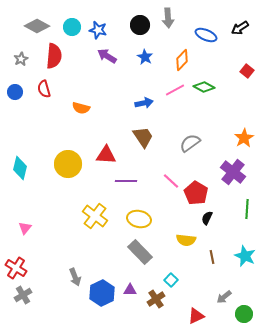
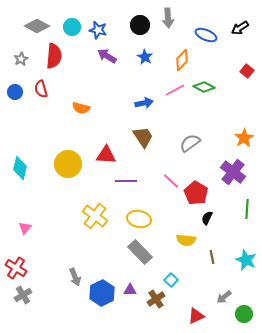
red semicircle at (44, 89): moved 3 px left
cyan star at (245, 256): moved 1 px right, 4 px down
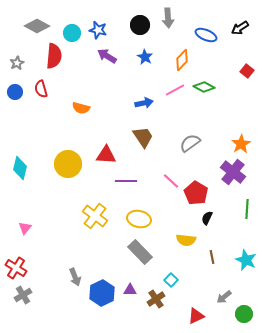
cyan circle at (72, 27): moved 6 px down
gray star at (21, 59): moved 4 px left, 4 px down
orange star at (244, 138): moved 3 px left, 6 px down
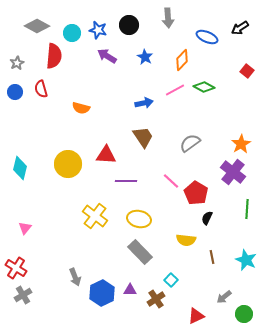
black circle at (140, 25): moved 11 px left
blue ellipse at (206, 35): moved 1 px right, 2 px down
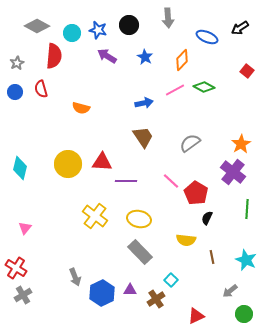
red triangle at (106, 155): moved 4 px left, 7 px down
gray arrow at (224, 297): moved 6 px right, 6 px up
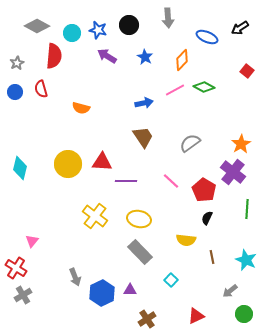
red pentagon at (196, 193): moved 8 px right, 3 px up
pink triangle at (25, 228): moved 7 px right, 13 px down
brown cross at (156, 299): moved 9 px left, 20 px down
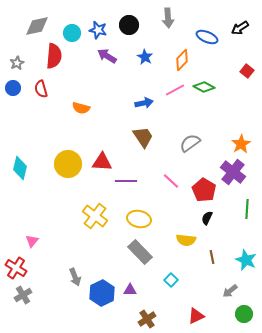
gray diamond at (37, 26): rotated 40 degrees counterclockwise
blue circle at (15, 92): moved 2 px left, 4 px up
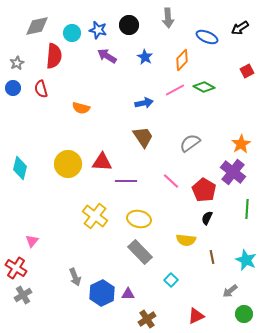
red square at (247, 71): rotated 24 degrees clockwise
purple triangle at (130, 290): moved 2 px left, 4 px down
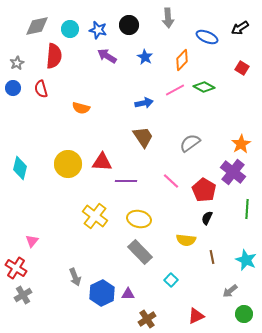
cyan circle at (72, 33): moved 2 px left, 4 px up
red square at (247, 71): moved 5 px left, 3 px up; rotated 32 degrees counterclockwise
